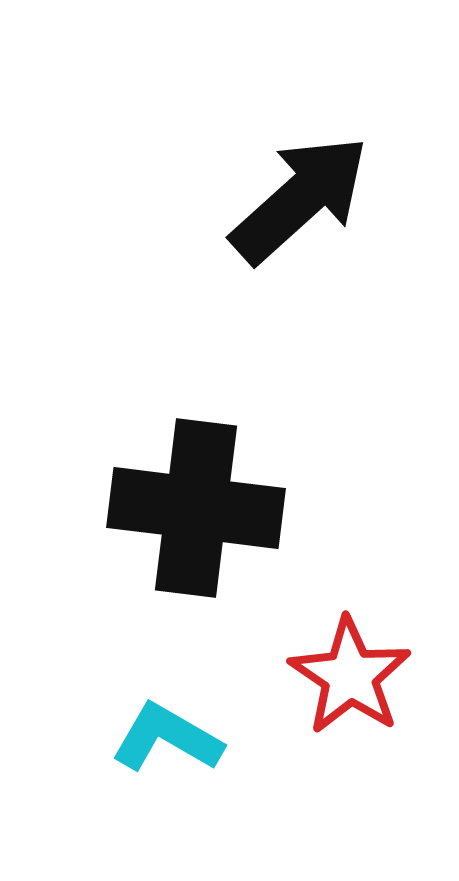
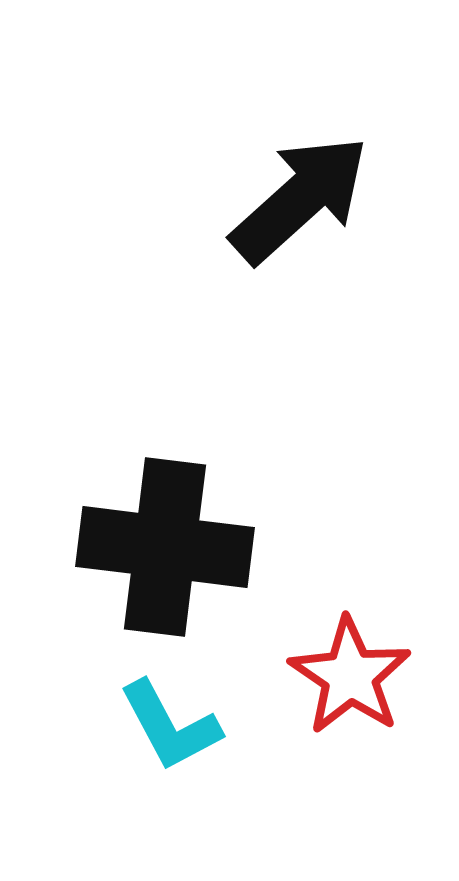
black cross: moved 31 px left, 39 px down
cyan L-shape: moved 3 px right, 12 px up; rotated 148 degrees counterclockwise
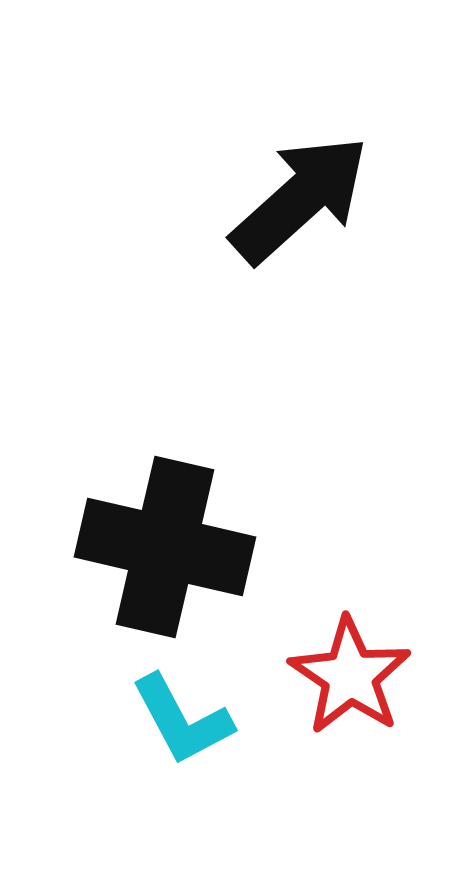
black cross: rotated 6 degrees clockwise
cyan L-shape: moved 12 px right, 6 px up
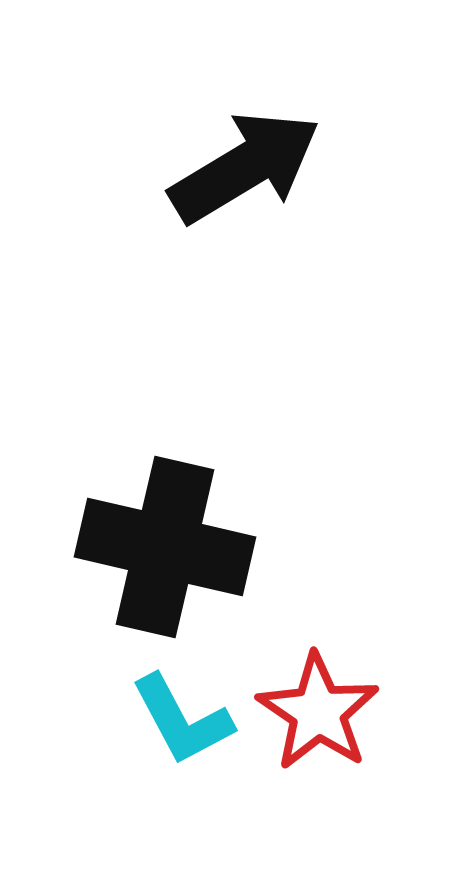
black arrow: moved 55 px left, 32 px up; rotated 11 degrees clockwise
red star: moved 32 px left, 36 px down
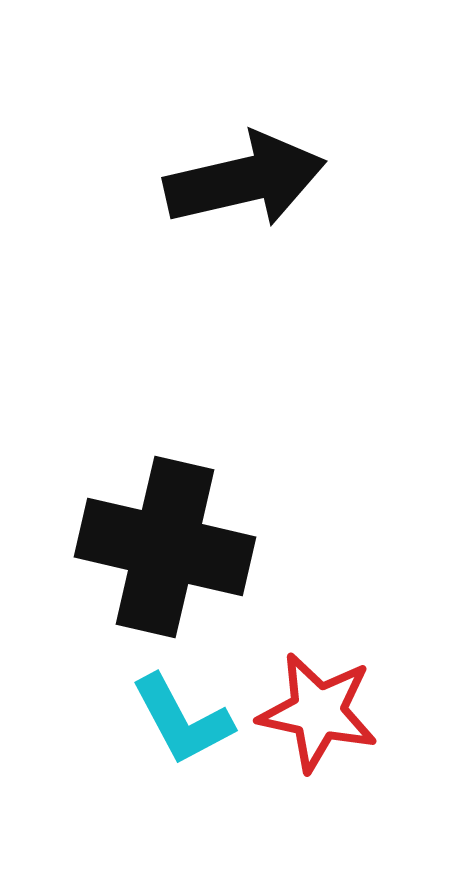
black arrow: moved 13 px down; rotated 18 degrees clockwise
red star: rotated 22 degrees counterclockwise
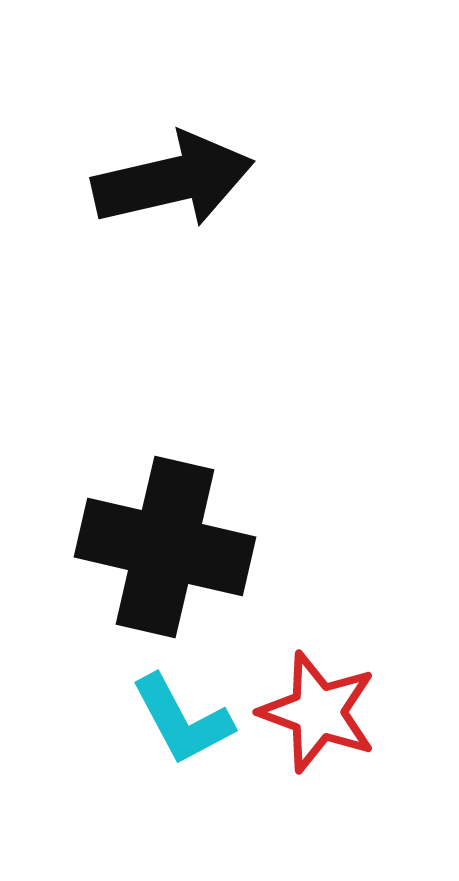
black arrow: moved 72 px left
red star: rotated 8 degrees clockwise
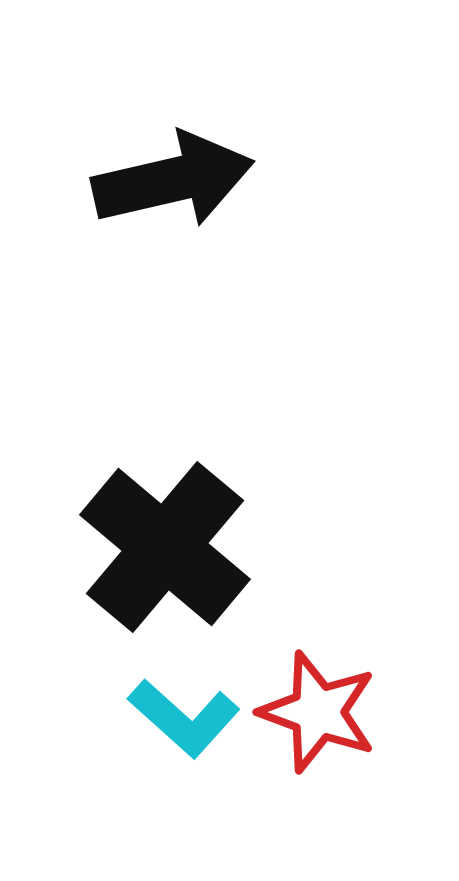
black cross: rotated 27 degrees clockwise
cyan L-shape: moved 2 px right, 2 px up; rotated 20 degrees counterclockwise
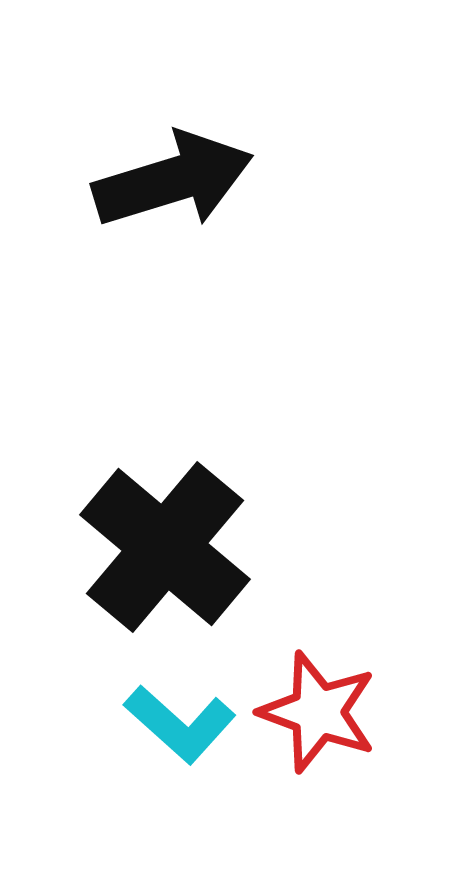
black arrow: rotated 4 degrees counterclockwise
cyan L-shape: moved 4 px left, 6 px down
